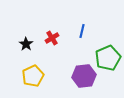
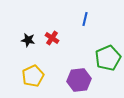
blue line: moved 3 px right, 12 px up
red cross: rotated 24 degrees counterclockwise
black star: moved 2 px right, 4 px up; rotated 24 degrees counterclockwise
purple hexagon: moved 5 px left, 4 px down
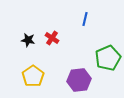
yellow pentagon: rotated 10 degrees counterclockwise
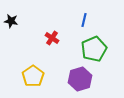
blue line: moved 1 px left, 1 px down
black star: moved 17 px left, 19 px up
green pentagon: moved 14 px left, 9 px up
purple hexagon: moved 1 px right, 1 px up; rotated 10 degrees counterclockwise
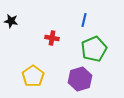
red cross: rotated 24 degrees counterclockwise
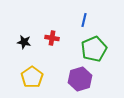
black star: moved 13 px right, 21 px down
yellow pentagon: moved 1 px left, 1 px down
